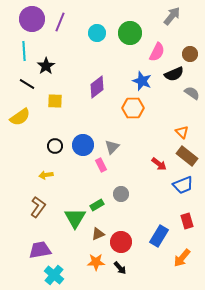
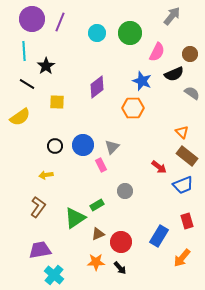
yellow square: moved 2 px right, 1 px down
red arrow: moved 3 px down
gray circle: moved 4 px right, 3 px up
green triangle: rotated 25 degrees clockwise
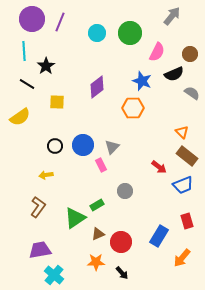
black arrow: moved 2 px right, 5 px down
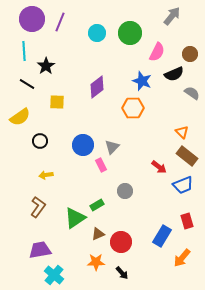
black circle: moved 15 px left, 5 px up
blue rectangle: moved 3 px right
